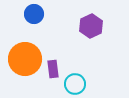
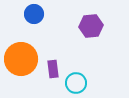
purple hexagon: rotated 20 degrees clockwise
orange circle: moved 4 px left
cyan circle: moved 1 px right, 1 px up
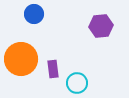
purple hexagon: moved 10 px right
cyan circle: moved 1 px right
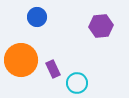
blue circle: moved 3 px right, 3 px down
orange circle: moved 1 px down
purple rectangle: rotated 18 degrees counterclockwise
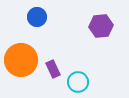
cyan circle: moved 1 px right, 1 px up
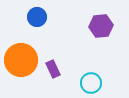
cyan circle: moved 13 px right, 1 px down
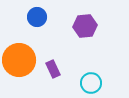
purple hexagon: moved 16 px left
orange circle: moved 2 px left
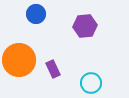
blue circle: moved 1 px left, 3 px up
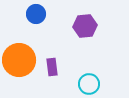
purple rectangle: moved 1 px left, 2 px up; rotated 18 degrees clockwise
cyan circle: moved 2 px left, 1 px down
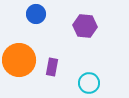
purple hexagon: rotated 10 degrees clockwise
purple rectangle: rotated 18 degrees clockwise
cyan circle: moved 1 px up
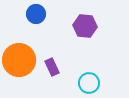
purple rectangle: rotated 36 degrees counterclockwise
